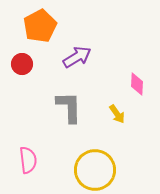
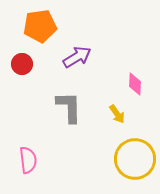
orange pentagon: rotated 20 degrees clockwise
pink diamond: moved 2 px left
yellow circle: moved 40 px right, 11 px up
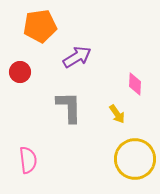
red circle: moved 2 px left, 8 px down
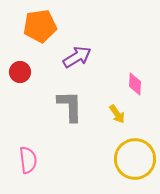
gray L-shape: moved 1 px right, 1 px up
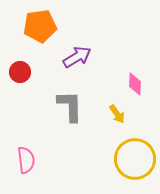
pink semicircle: moved 2 px left
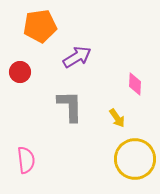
yellow arrow: moved 4 px down
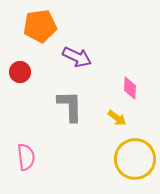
purple arrow: rotated 56 degrees clockwise
pink diamond: moved 5 px left, 4 px down
yellow arrow: rotated 18 degrees counterclockwise
pink semicircle: moved 3 px up
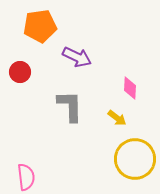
pink semicircle: moved 20 px down
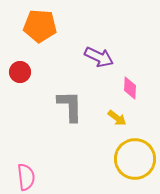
orange pentagon: rotated 12 degrees clockwise
purple arrow: moved 22 px right
